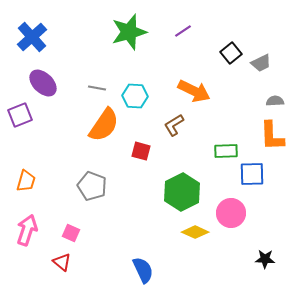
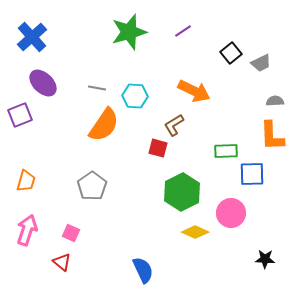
red square: moved 17 px right, 3 px up
gray pentagon: rotated 16 degrees clockwise
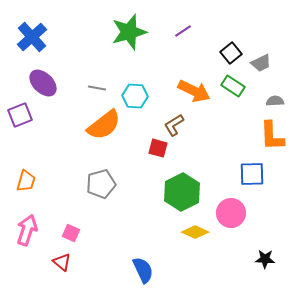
orange semicircle: rotated 18 degrees clockwise
green rectangle: moved 7 px right, 65 px up; rotated 35 degrees clockwise
gray pentagon: moved 9 px right, 2 px up; rotated 20 degrees clockwise
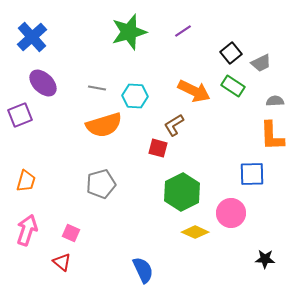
orange semicircle: rotated 21 degrees clockwise
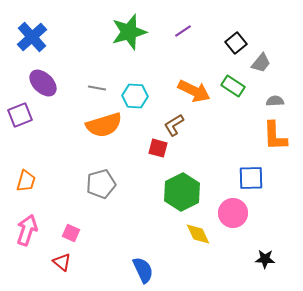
black square: moved 5 px right, 10 px up
gray trapezoid: rotated 25 degrees counterclockwise
orange L-shape: moved 3 px right
blue square: moved 1 px left, 4 px down
pink circle: moved 2 px right
yellow diamond: moved 3 px right, 2 px down; rotated 40 degrees clockwise
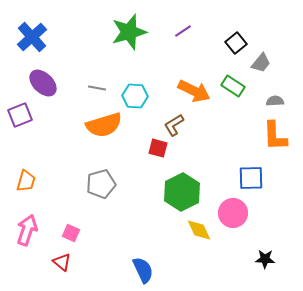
yellow diamond: moved 1 px right, 4 px up
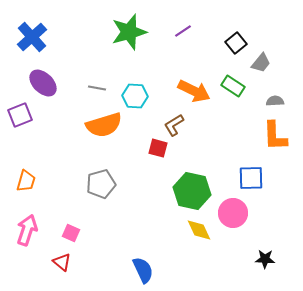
green hexagon: moved 10 px right, 1 px up; rotated 21 degrees counterclockwise
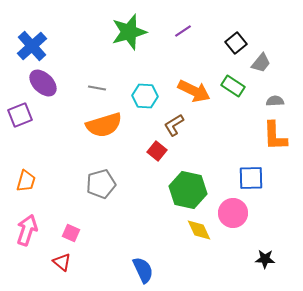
blue cross: moved 9 px down
cyan hexagon: moved 10 px right
red square: moved 1 px left, 3 px down; rotated 24 degrees clockwise
green hexagon: moved 4 px left, 1 px up
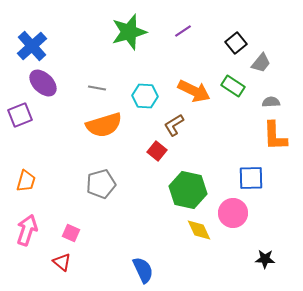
gray semicircle: moved 4 px left, 1 px down
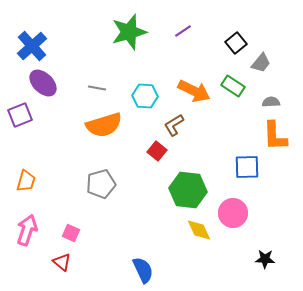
blue square: moved 4 px left, 11 px up
green hexagon: rotated 6 degrees counterclockwise
